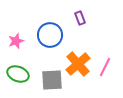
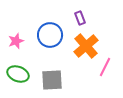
orange cross: moved 8 px right, 18 px up
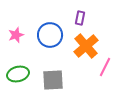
purple rectangle: rotated 32 degrees clockwise
pink star: moved 6 px up
green ellipse: rotated 35 degrees counterclockwise
gray square: moved 1 px right
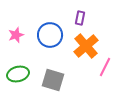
gray square: rotated 20 degrees clockwise
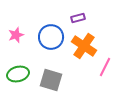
purple rectangle: moved 2 px left; rotated 64 degrees clockwise
blue circle: moved 1 px right, 2 px down
orange cross: moved 2 px left; rotated 15 degrees counterclockwise
gray square: moved 2 px left
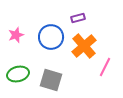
orange cross: rotated 15 degrees clockwise
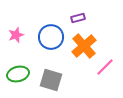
pink line: rotated 18 degrees clockwise
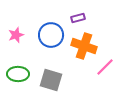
blue circle: moved 2 px up
orange cross: rotated 30 degrees counterclockwise
green ellipse: rotated 15 degrees clockwise
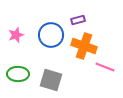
purple rectangle: moved 2 px down
pink line: rotated 66 degrees clockwise
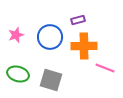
blue circle: moved 1 px left, 2 px down
orange cross: rotated 20 degrees counterclockwise
pink line: moved 1 px down
green ellipse: rotated 15 degrees clockwise
